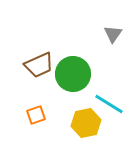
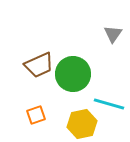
cyan line: rotated 16 degrees counterclockwise
yellow hexagon: moved 4 px left, 1 px down
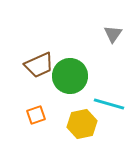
green circle: moved 3 px left, 2 px down
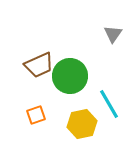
cyan line: rotated 44 degrees clockwise
